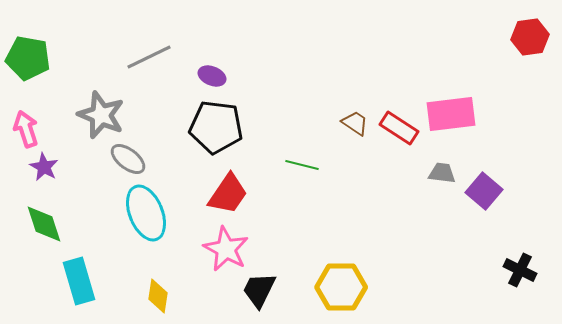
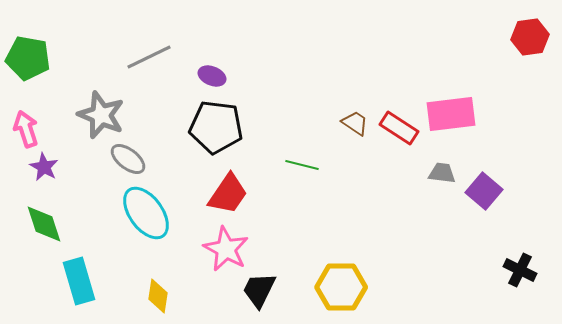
cyan ellipse: rotated 14 degrees counterclockwise
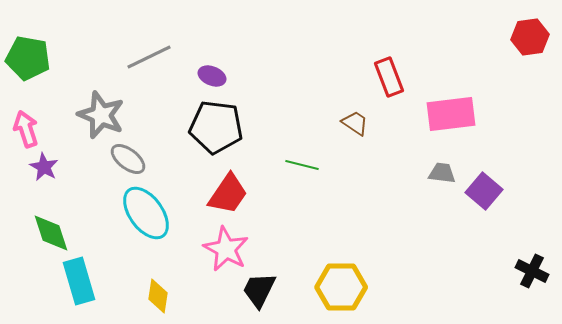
red rectangle: moved 10 px left, 51 px up; rotated 36 degrees clockwise
green diamond: moved 7 px right, 9 px down
black cross: moved 12 px right, 1 px down
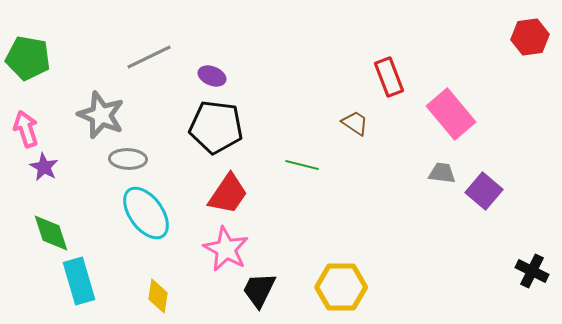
pink rectangle: rotated 57 degrees clockwise
gray ellipse: rotated 36 degrees counterclockwise
